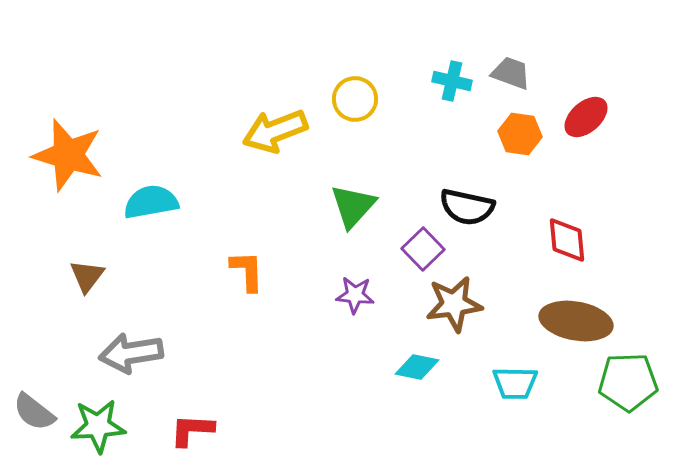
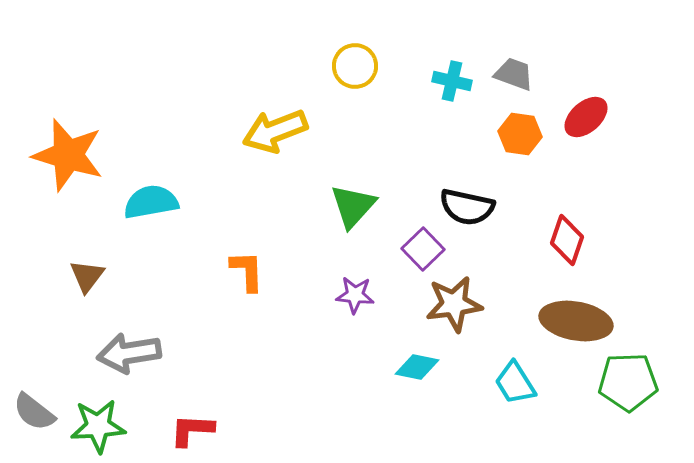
gray trapezoid: moved 3 px right, 1 px down
yellow circle: moved 33 px up
red diamond: rotated 24 degrees clockwise
gray arrow: moved 2 px left
cyan trapezoid: rotated 57 degrees clockwise
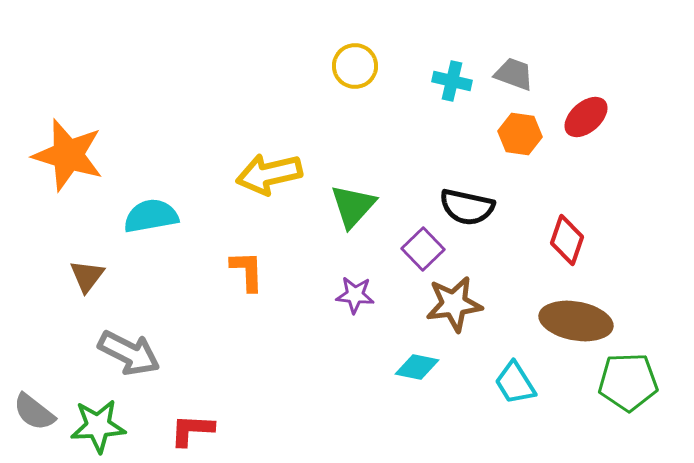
yellow arrow: moved 6 px left, 43 px down; rotated 8 degrees clockwise
cyan semicircle: moved 14 px down
gray arrow: rotated 144 degrees counterclockwise
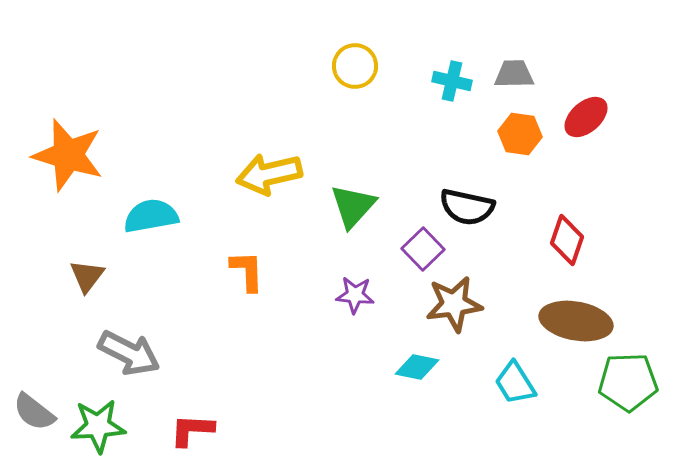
gray trapezoid: rotated 21 degrees counterclockwise
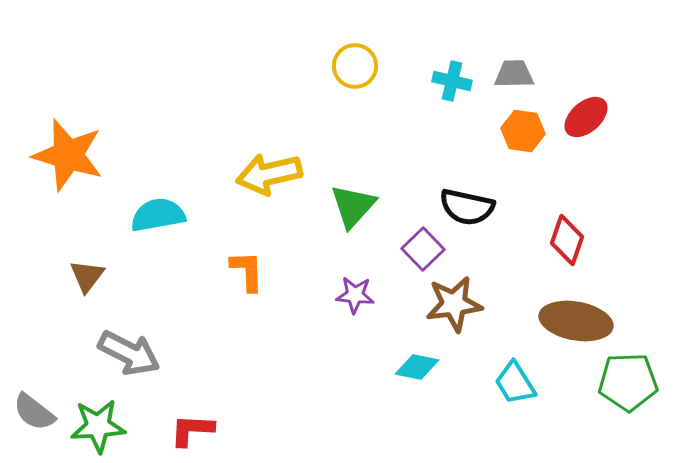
orange hexagon: moved 3 px right, 3 px up
cyan semicircle: moved 7 px right, 1 px up
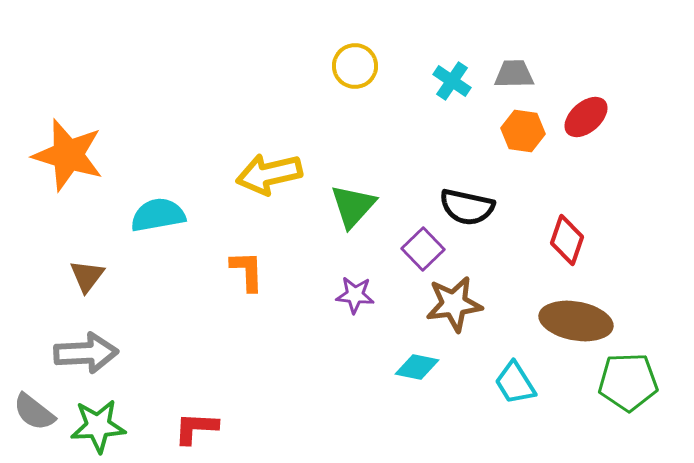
cyan cross: rotated 21 degrees clockwise
gray arrow: moved 43 px left; rotated 30 degrees counterclockwise
red L-shape: moved 4 px right, 2 px up
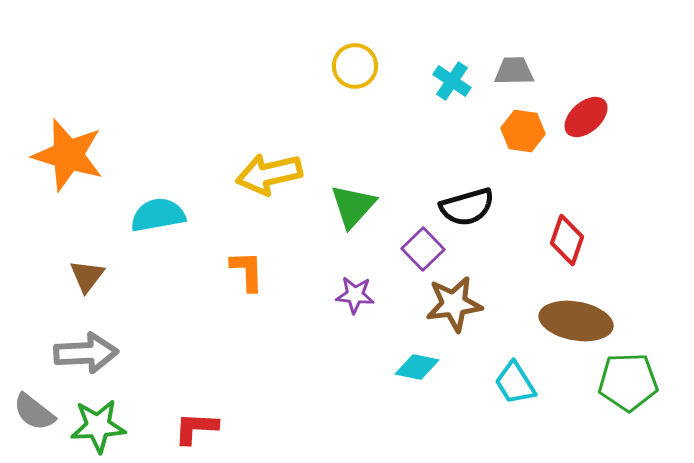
gray trapezoid: moved 3 px up
black semicircle: rotated 28 degrees counterclockwise
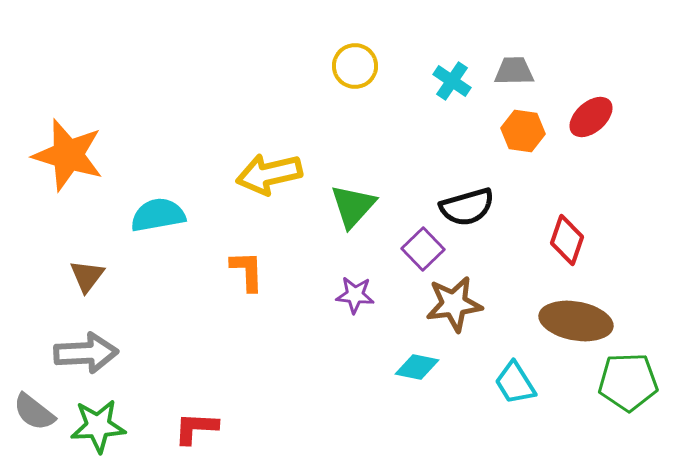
red ellipse: moved 5 px right
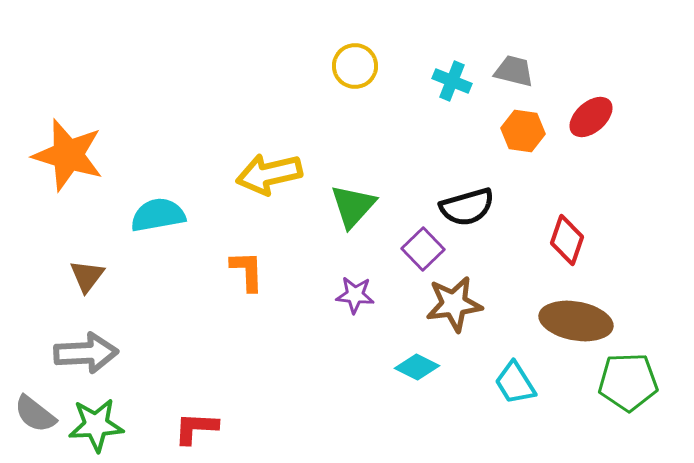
gray trapezoid: rotated 15 degrees clockwise
cyan cross: rotated 12 degrees counterclockwise
cyan diamond: rotated 15 degrees clockwise
gray semicircle: moved 1 px right, 2 px down
green star: moved 2 px left, 1 px up
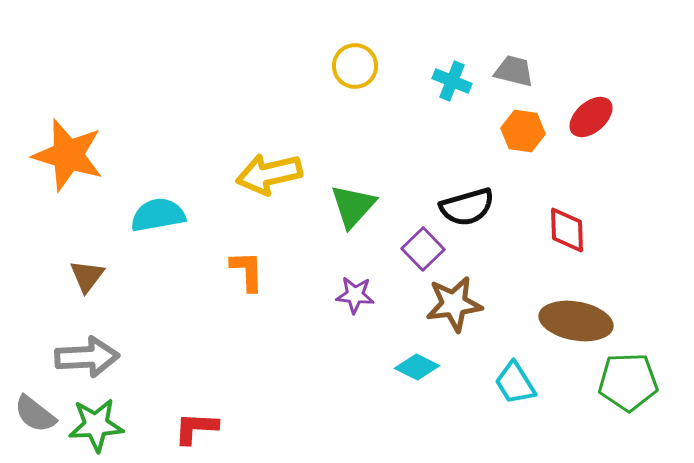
red diamond: moved 10 px up; rotated 21 degrees counterclockwise
gray arrow: moved 1 px right, 4 px down
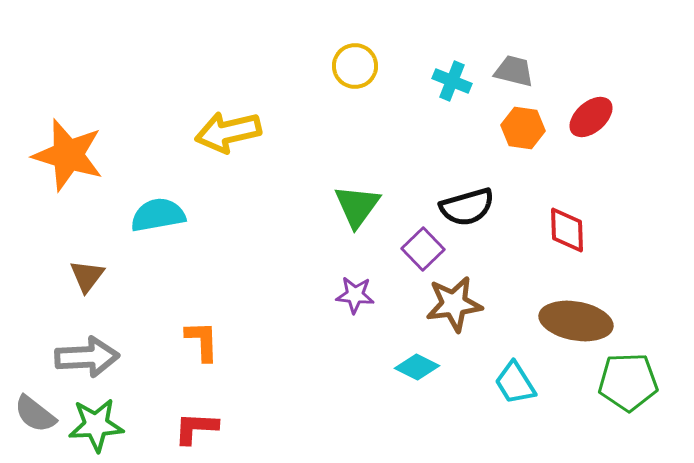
orange hexagon: moved 3 px up
yellow arrow: moved 41 px left, 42 px up
green triangle: moved 4 px right; rotated 6 degrees counterclockwise
orange L-shape: moved 45 px left, 70 px down
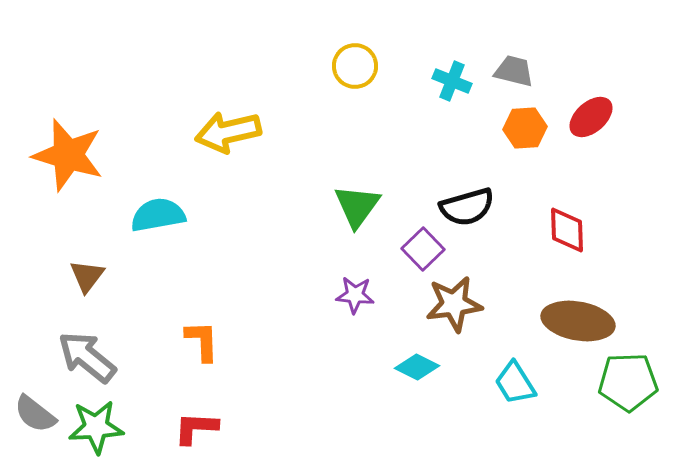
orange hexagon: moved 2 px right; rotated 12 degrees counterclockwise
brown ellipse: moved 2 px right
gray arrow: rotated 138 degrees counterclockwise
green star: moved 2 px down
